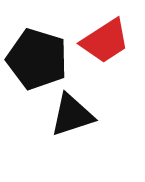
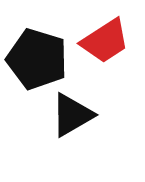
black triangle: rotated 12 degrees counterclockwise
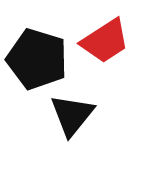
black triangle: rotated 21 degrees counterclockwise
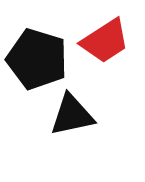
black triangle: rotated 39 degrees clockwise
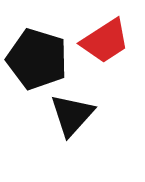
black triangle: rotated 36 degrees counterclockwise
